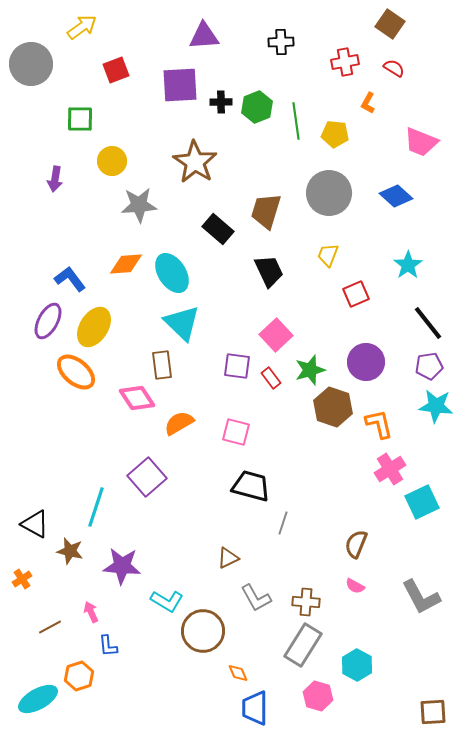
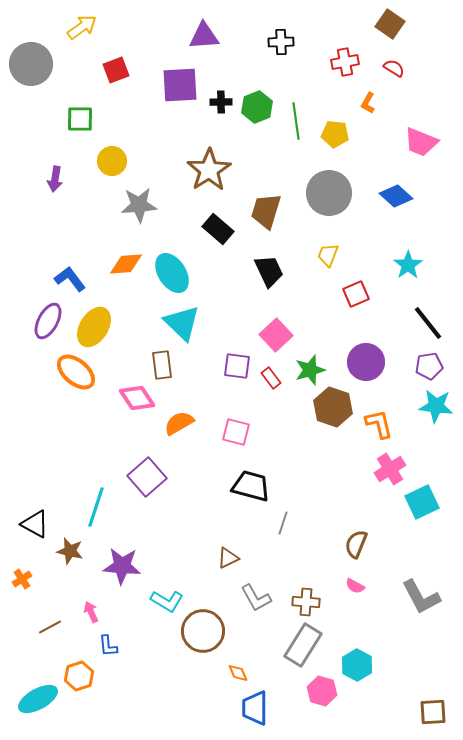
brown star at (195, 162): moved 14 px right, 8 px down; rotated 6 degrees clockwise
pink hexagon at (318, 696): moved 4 px right, 5 px up
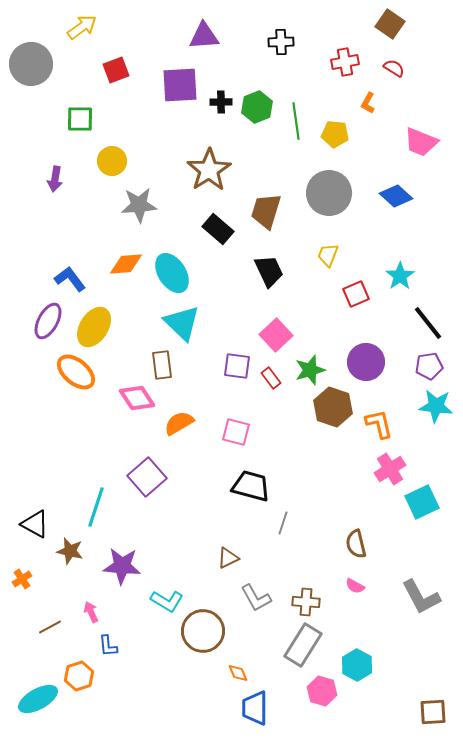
cyan star at (408, 265): moved 8 px left, 11 px down
brown semicircle at (356, 544): rotated 36 degrees counterclockwise
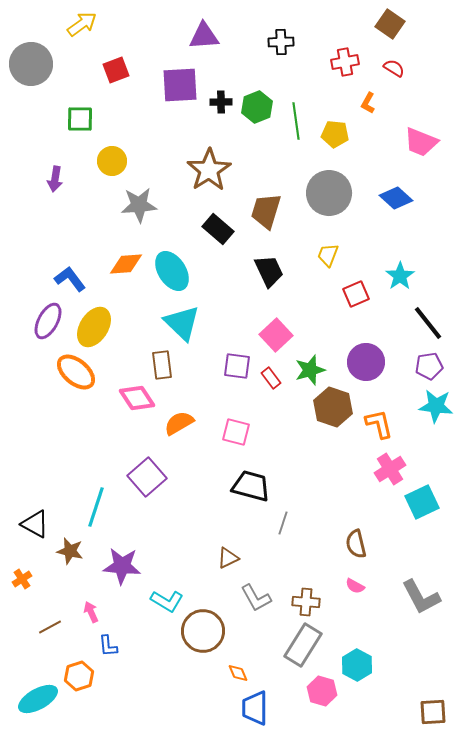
yellow arrow at (82, 27): moved 3 px up
blue diamond at (396, 196): moved 2 px down
cyan ellipse at (172, 273): moved 2 px up
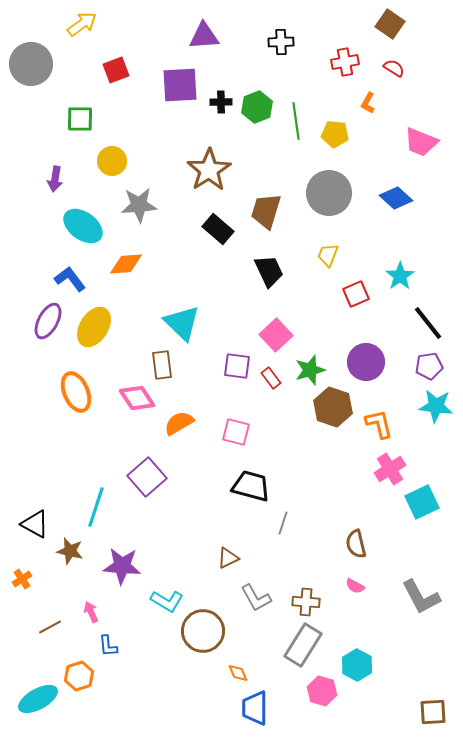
cyan ellipse at (172, 271): moved 89 px left, 45 px up; rotated 21 degrees counterclockwise
orange ellipse at (76, 372): moved 20 px down; rotated 27 degrees clockwise
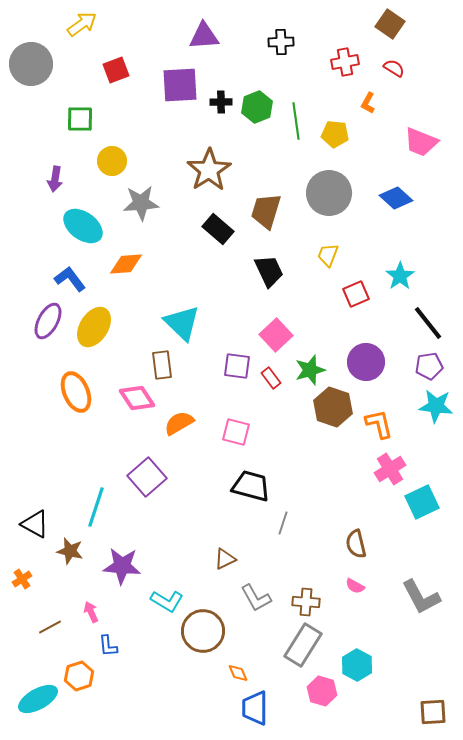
gray star at (139, 205): moved 2 px right, 2 px up
brown triangle at (228, 558): moved 3 px left, 1 px down
